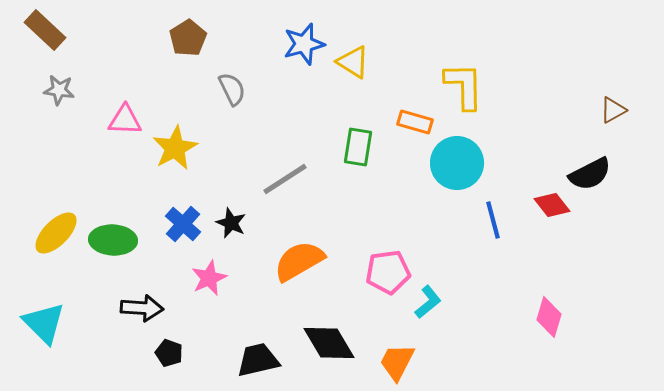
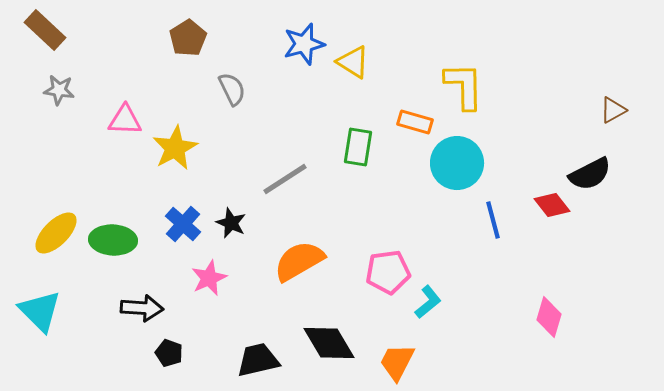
cyan triangle: moved 4 px left, 12 px up
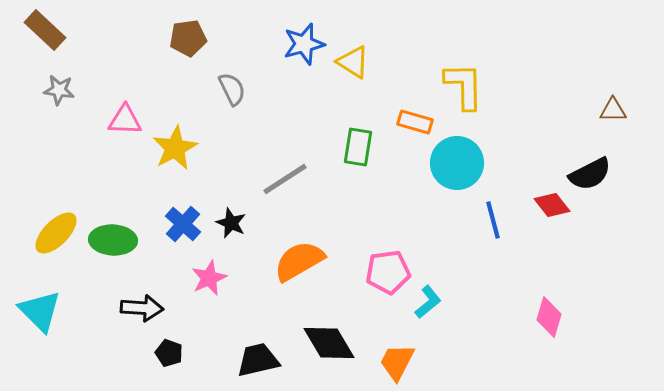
brown pentagon: rotated 24 degrees clockwise
brown triangle: rotated 28 degrees clockwise
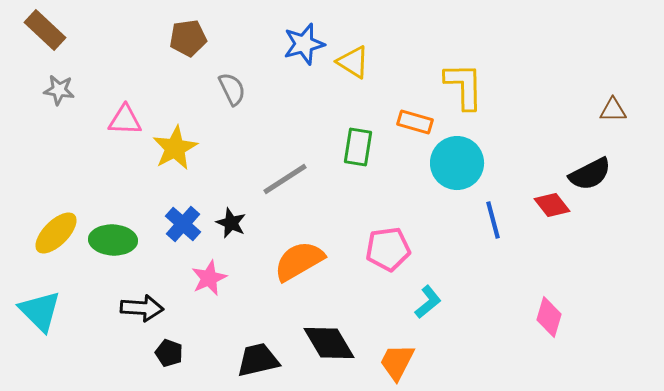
pink pentagon: moved 23 px up
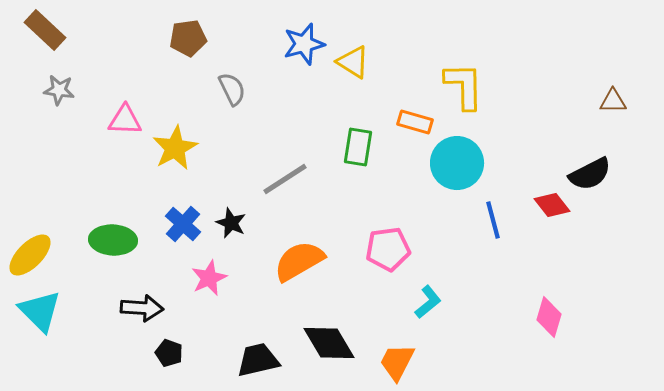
brown triangle: moved 9 px up
yellow ellipse: moved 26 px left, 22 px down
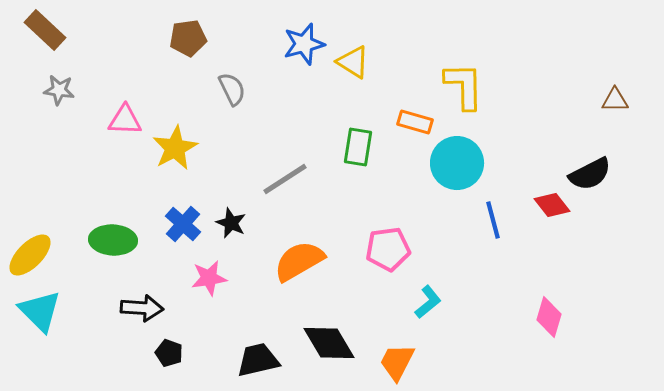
brown triangle: moved 2 px right, 1 px up
pink star: rotated 15 degrees clockwise
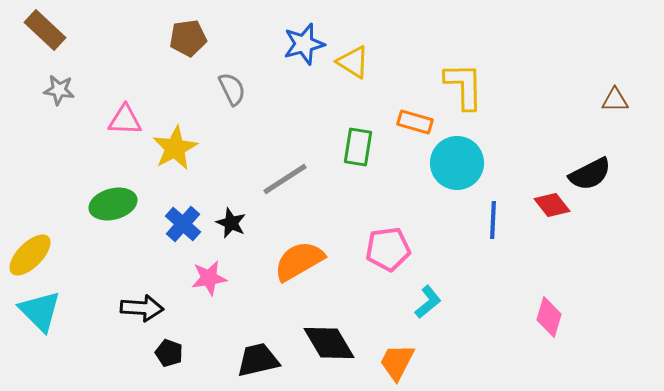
blue line: rotated 18 degrees clockwise
green ellipse: moved 36 px up; rotated 18 degrees counterclockwise
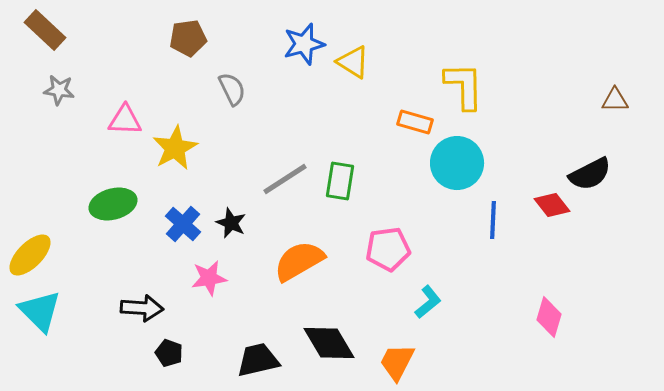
green rectangle: moved 18 px left, 34 px down
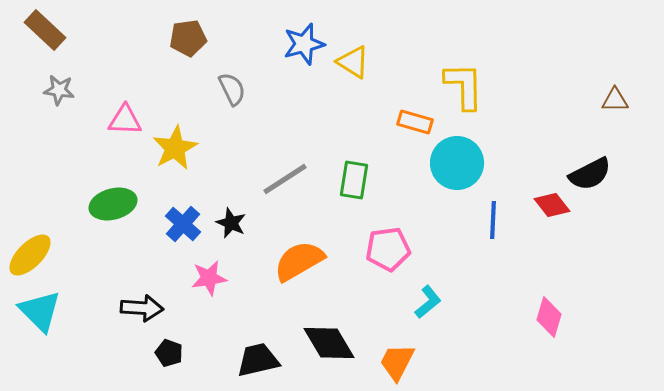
green rectangle: moved 14 px right, 1 px up
